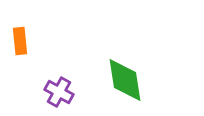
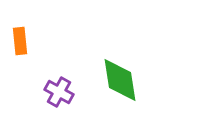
green diamond: moved 5 px left
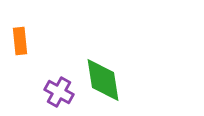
green diamond: moved 17 px left
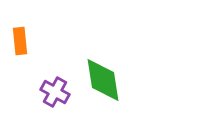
purple cross: moved 4 px left
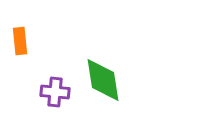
purple cross: rotated 24 degrees counterclockwise
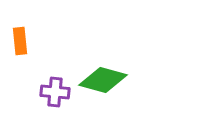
green diamond: rotated 66 degrees counterclockwise
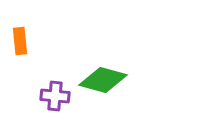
purple cross: moved 4 px down
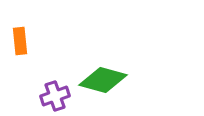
purple cross: rotated 24 degrees counterclockwise
